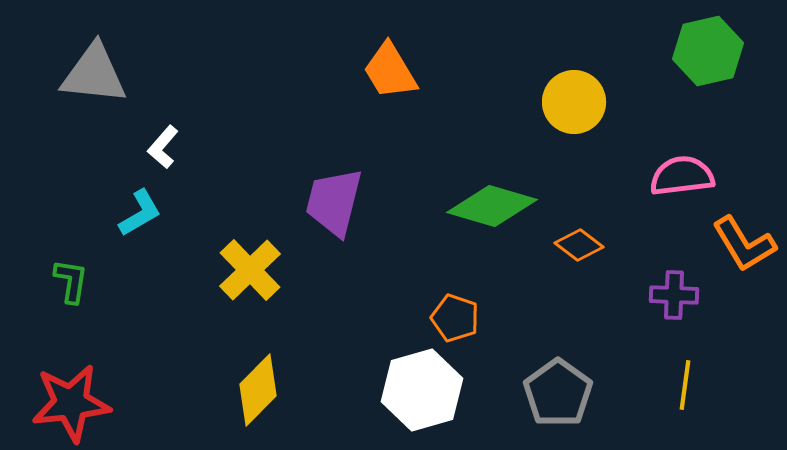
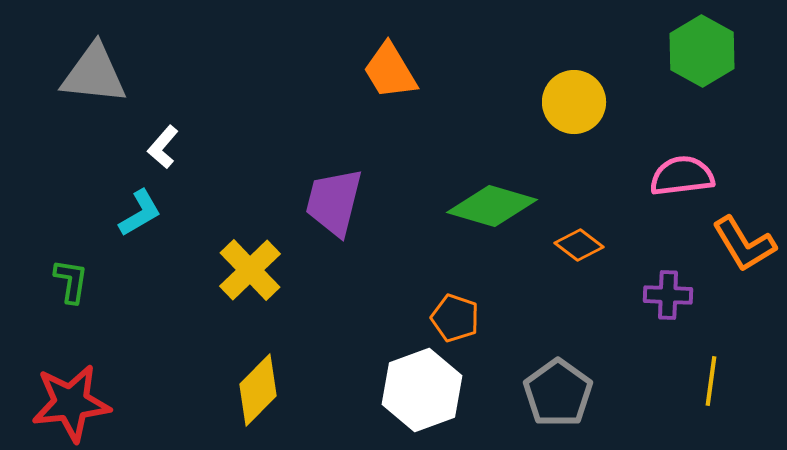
green hexagon: moved 6 px left; rotated 18 degrees counterclockwise
purple cross: moved 6 px left
yellow line: moved 26 px right, 4 px up
white hexagon: rotated 4 degrees counterclockwise
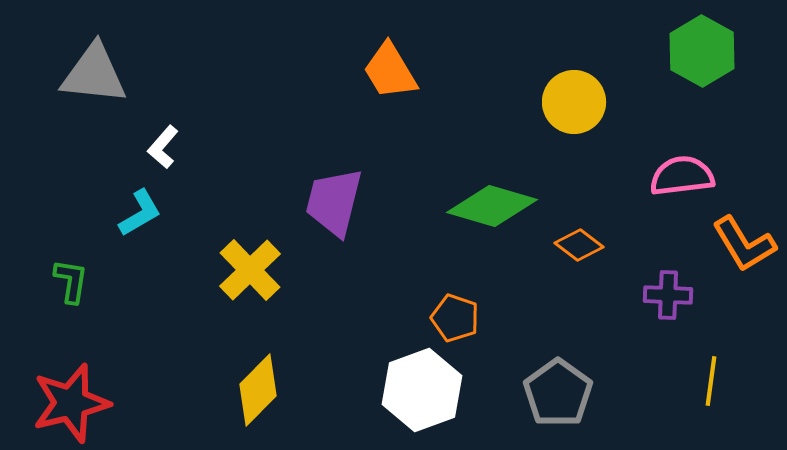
red star: rotated 8 degrees counterclockwise
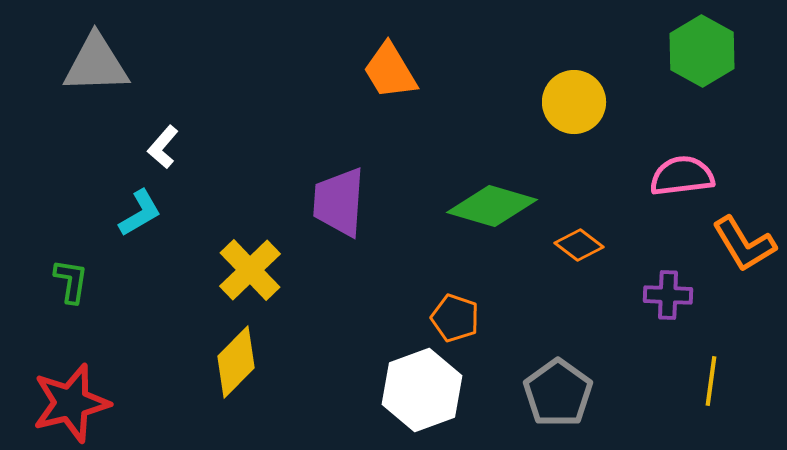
gray triangle: moved 2 px right, 10 px up; rotated 8 degrees counterclockwise
purple trapezoid: moved 5 px right; rotated 10 degrees counterclockwise
yellow diamond: moved 22 px left, 28 px up
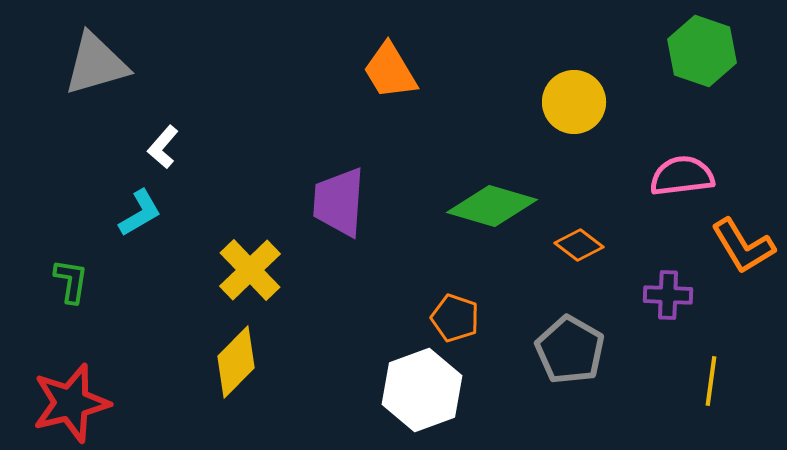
green hexagon: rotated 10 degrees counterclockwise
gray triangle: rotated 14 degrees counterclockwise
orange L-shape: moved 1 px left, 2 px down
gray pentagon: moved 12 px right, 43 px up; rotated 6 degrees counterclockwise
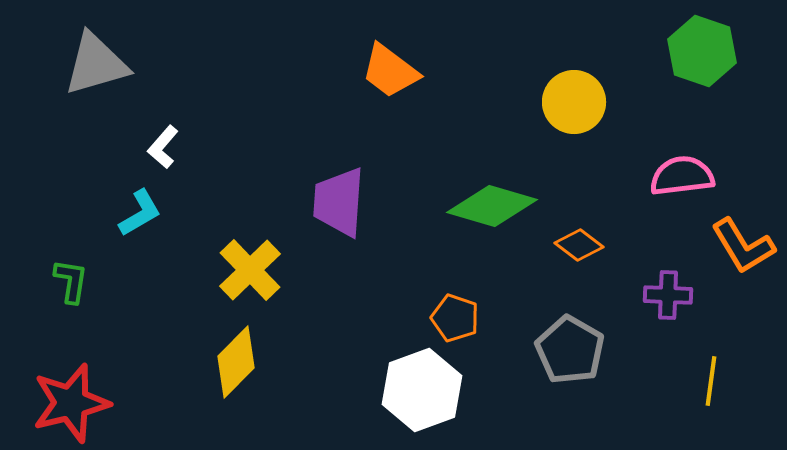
orange trapezoid: rotated 22 degrees counterclockwise
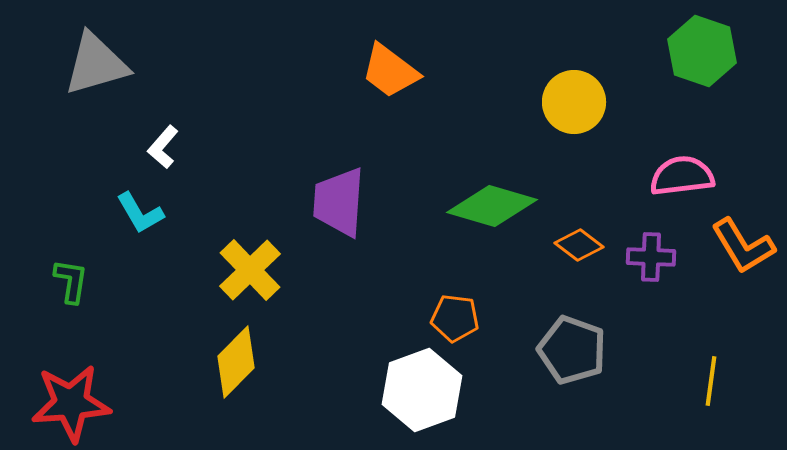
cyan L-shape: rotated 90 degrees clockwise
purple cross: moved 17 px left, 38 px up
orange pentagon: rotated 12 degrees counterclockwise
gray pentagon: moved 2 px right; rotated 10 degrees counterclockwise
red star: rotated 10 degrees clockwise
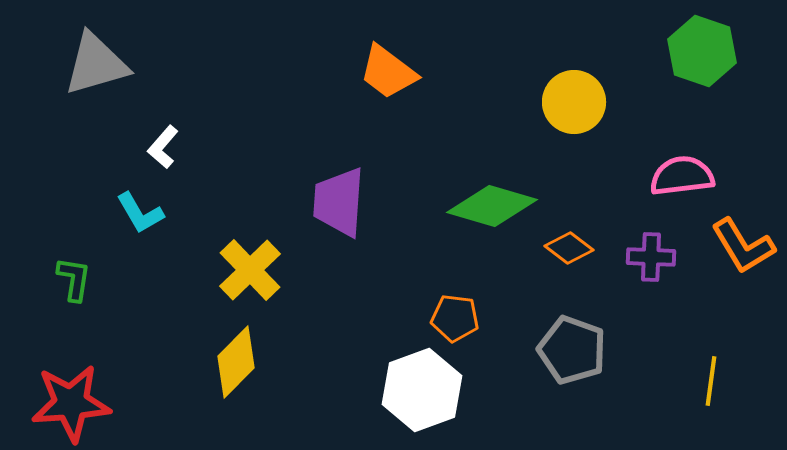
orange trapezoid: moved 2 px left, 1 px down
orange diamond: moved 10 px left, 3 px down
green L-shape: moved 3 px right, 2 px up
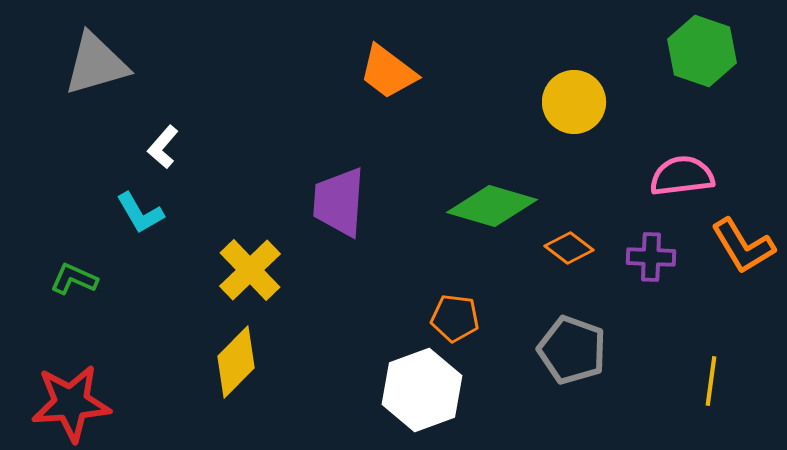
green L-shape: rotated 75 degrees counterclockwise
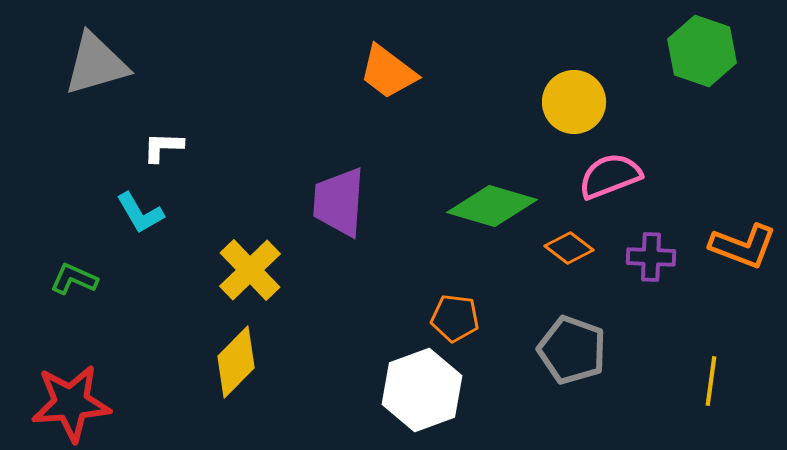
white L-shape: rotated 51 degrees clockwise
pink semicircle: moved 72 px left; rotated 14 degrees counterclockwise
orange L-shape: rotated 38 degrees counterclockwise
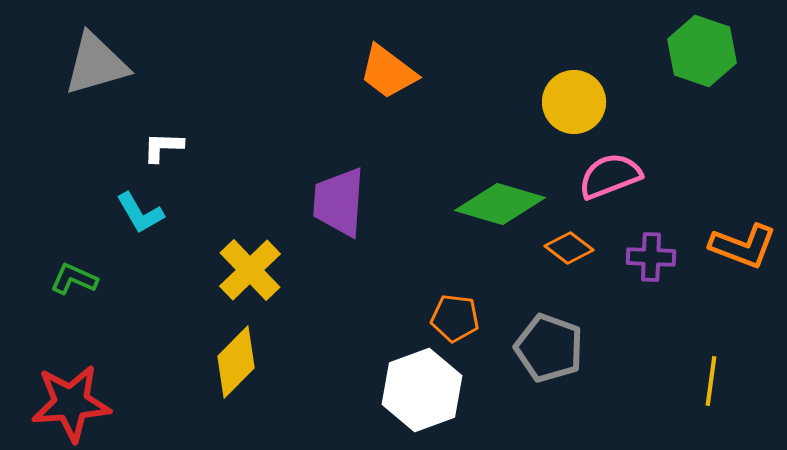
green diamond: moved 8 px right, 2 px up
gray pentagon: moved 23 px left, 2 px up
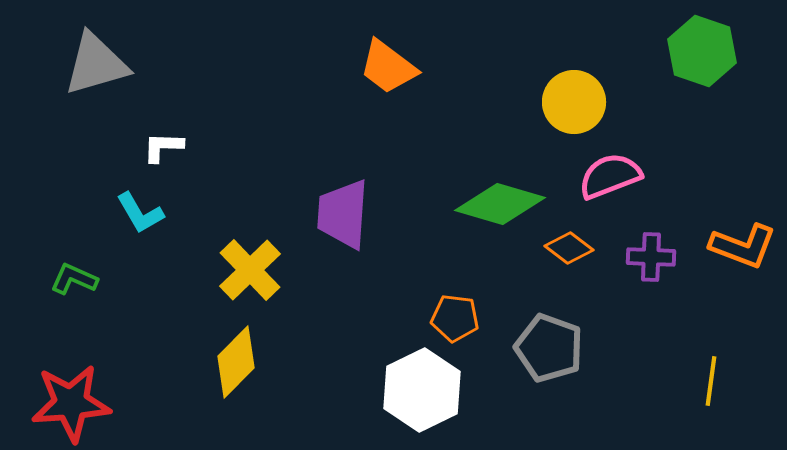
orange trapezoid: moved 5 px up
purple trapezoid: moved 4 px right, 12 px down
white hexagon: rotated 6 degrees counterclockwise
